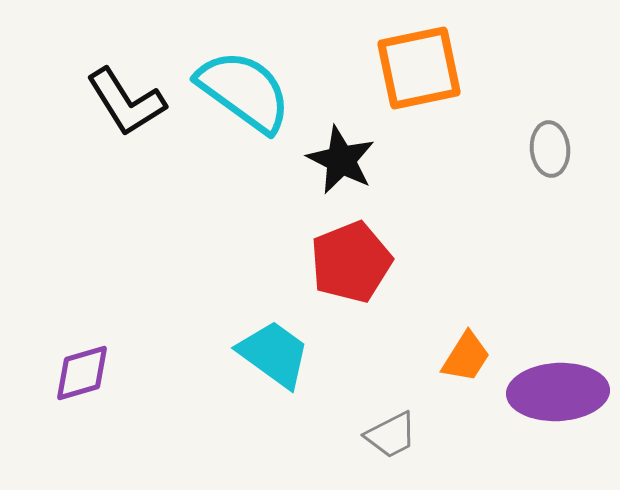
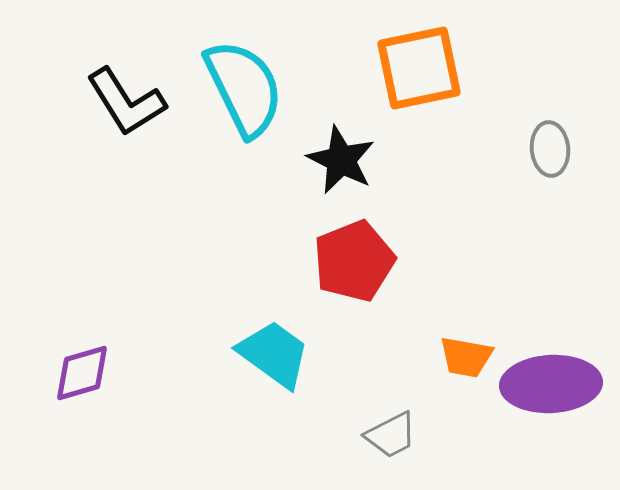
cyan semicircle: moved 3 px up; rotated 28 degrees clockwise
red pentagon: moved 3 px right, 1 px up
orange trapezoid: rotated 68 degrees clockwise
purple ellipse: moved 7 px left, 8 px up
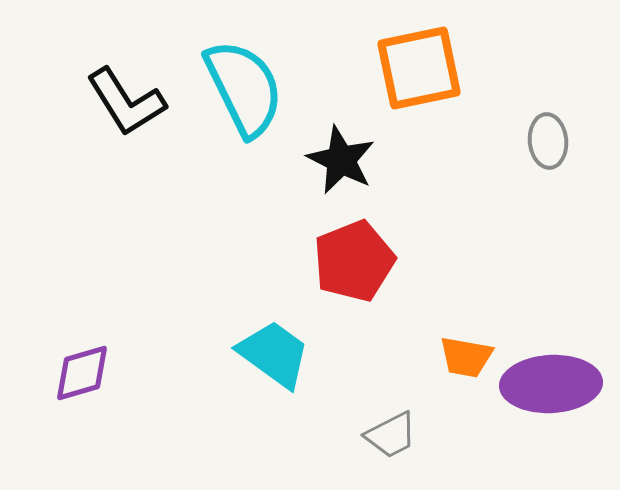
gray ellipse: moved 2 px left, 8 px up
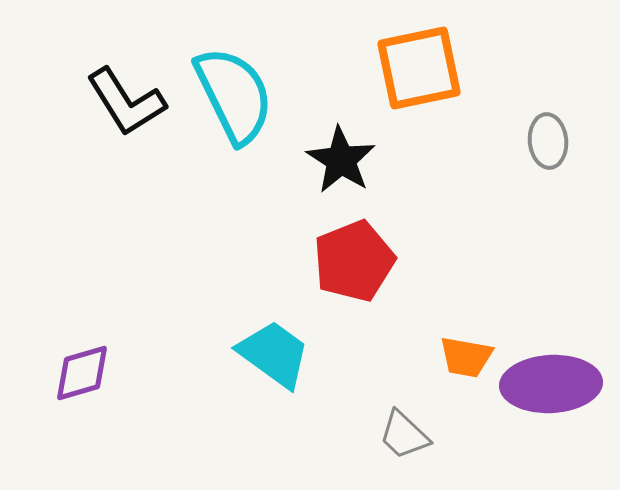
cyan semicircle: moved 10 px left, 7 px down
black star: rotated 6 degrees clockwise
gray trapezoid: moved 13 px right; rotated 70 degrees clockwise
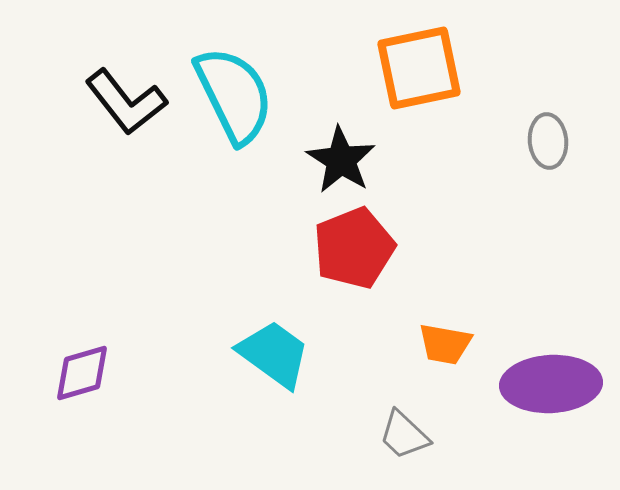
black L-shape: rotated 6 degrees counterclockwise
red pentagon: moved 13 px up
orange trapezoid: moved 21 px left, 13 px up
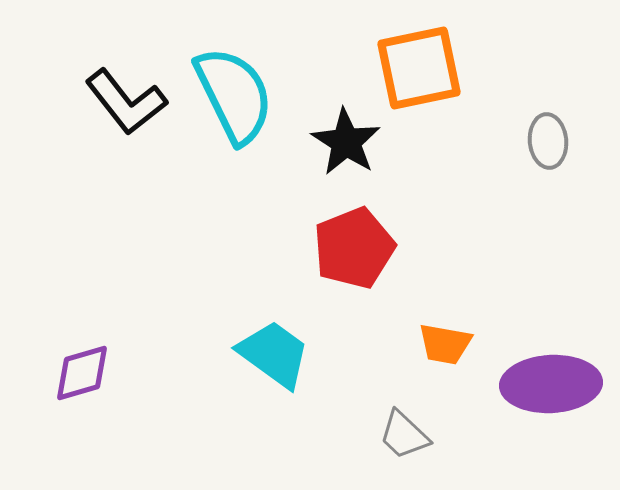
black star: moved 5 px right, 18 px up
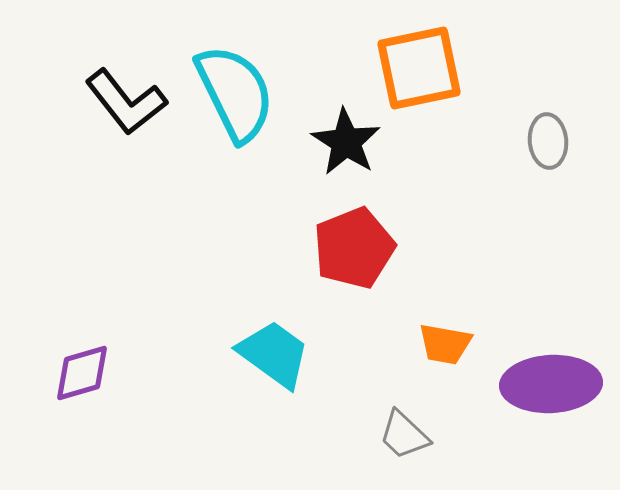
cyan semicircle: moved 1 px right, 2 px up
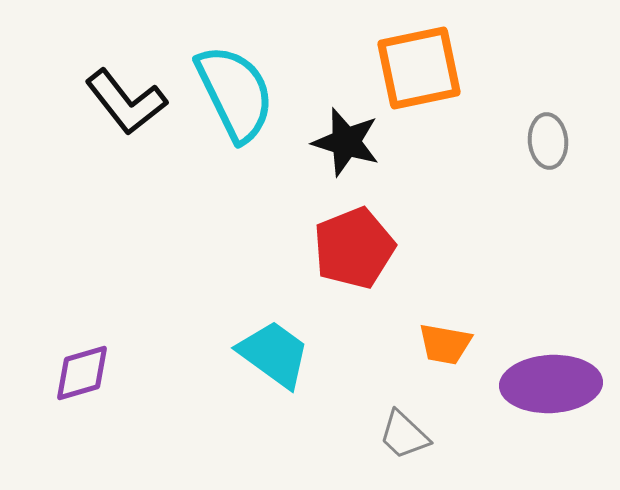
black star: rotated 16 degrees counterclockwise
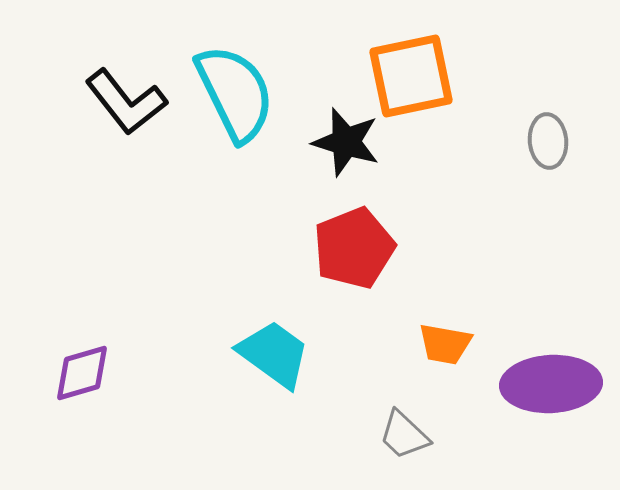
orange square: moved 8 px left, 8 px down
